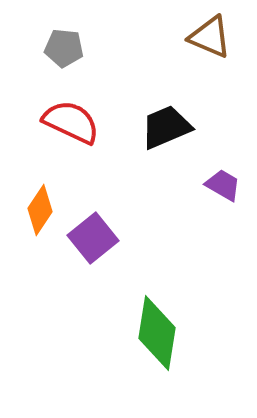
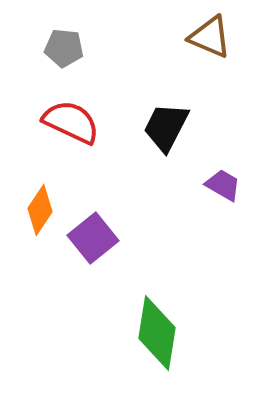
black trapezoid: rotated 40 degrees counterclockwise
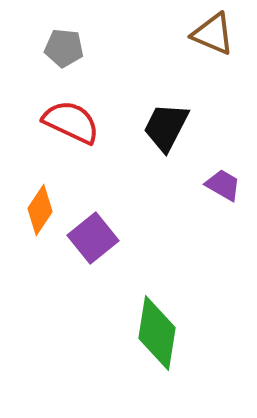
brown triangle: moved 3 px right, 3 px up
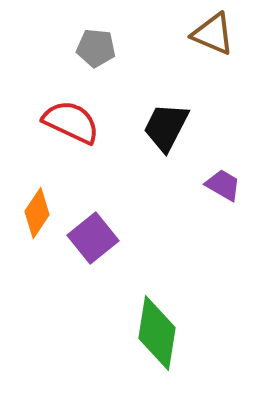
gray pentagon: moved 32 px right
orange diamond: moved 3 px left, 3 px down
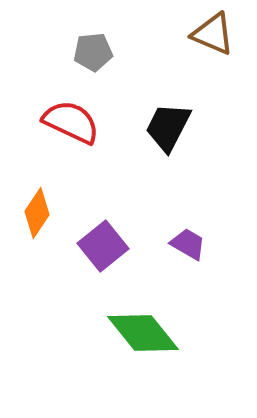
gray pentagon: moved 3 px left, 4 px down; rotated 12 degrees counterclockwise
black trapezoid: moved 2 px right
purple trapezoid: moved 35 px left, 59 px down
purple square: moved 10 px right, 8 px down
green diamond: moved 14 px left; rotated 48 degrees counterclockwise
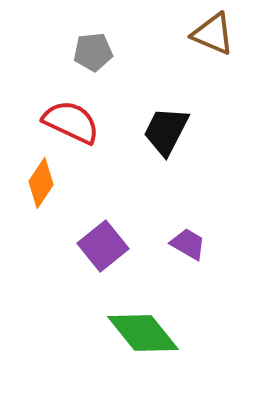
black trapezoid: moved 2 px left, 4 px down
orange diamond: moved 4 px right, 30 px up
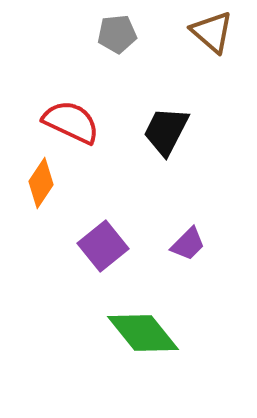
brown triangle: moved 1 px left, 2 px up; rotated 18 degrees clockwise
gray pentagon: moved 24 px right, 18 px up
purple trapezoid: rotated 105 degrees clockwise
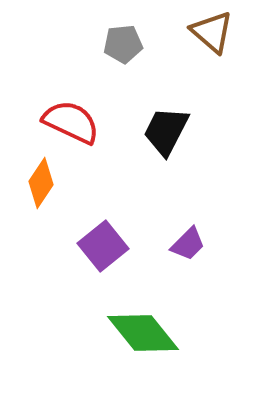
gray pentagon: moved 6 px right, 10 px down
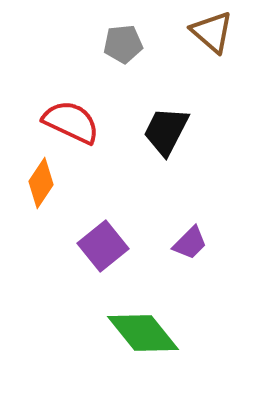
purple trapezoid: moved 2 px right, 1 px up
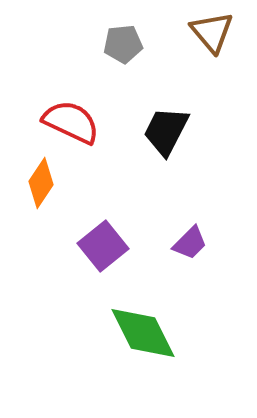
brown triangle: rotated 9 degrees clockwise
green diamond: rotated 12 degrees clockwise
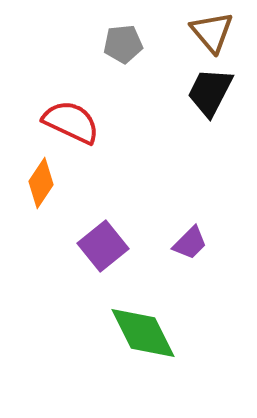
black trapezoid: moved 44 px right, 39 px up
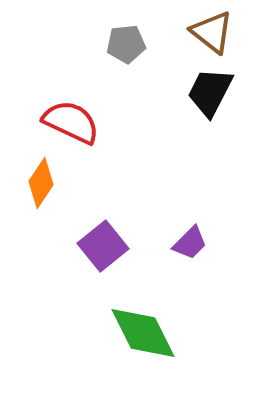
brown triangle: rotated 12 degrees counterclockwise
gray pentagon: moved 3 px right
